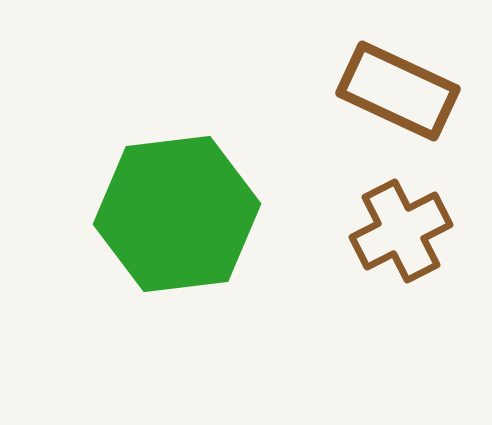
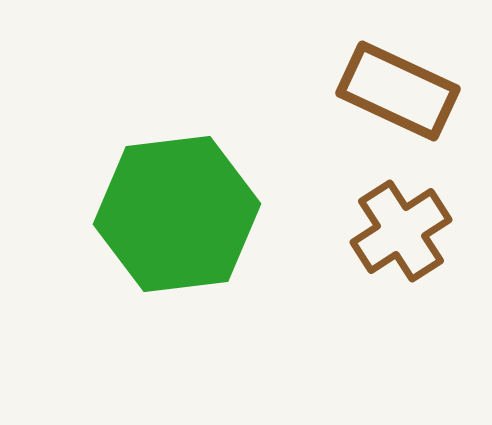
brown cross: rotated 6 degrees counterclockwise
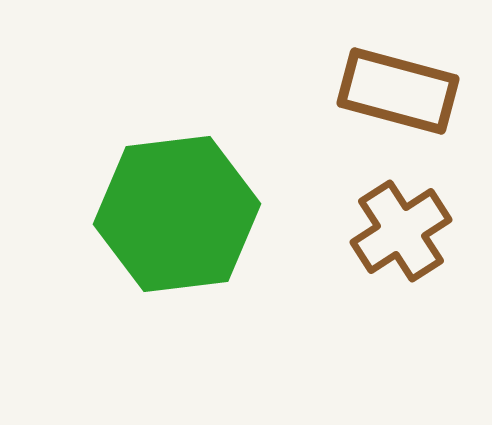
brown rectangle: rotated 10 degrees counterclockwise
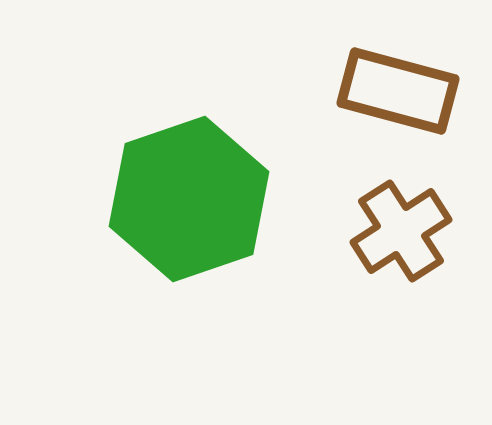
green hexagon: moved 12 px right, 15 px up; rotated 12 degrees counterclockwise
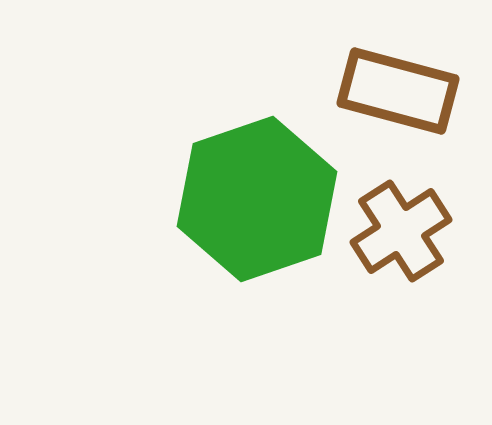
green hexagon: moved 68 px right
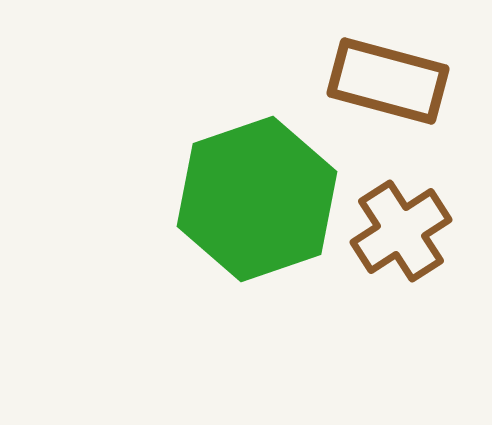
brown rectangle: moved 10 px left, 10 px up
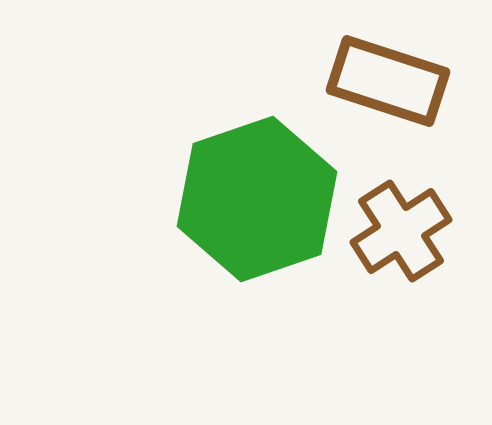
brown rectangle: rotated 3 degrees clockwise
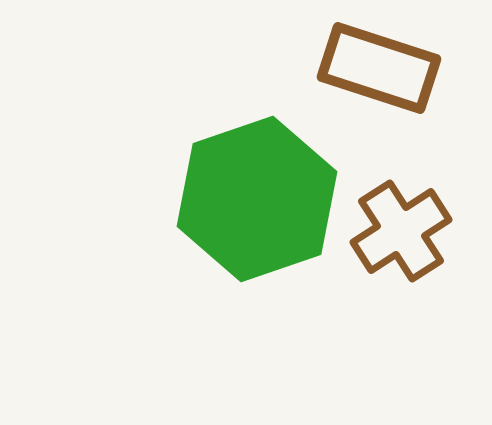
brown rectangle: moved 9 px left, 13 px up
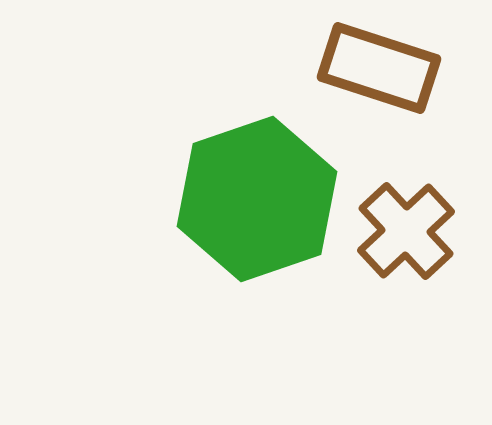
brown cross: moved 5 px right; rotated 10 degrees counterclockwise
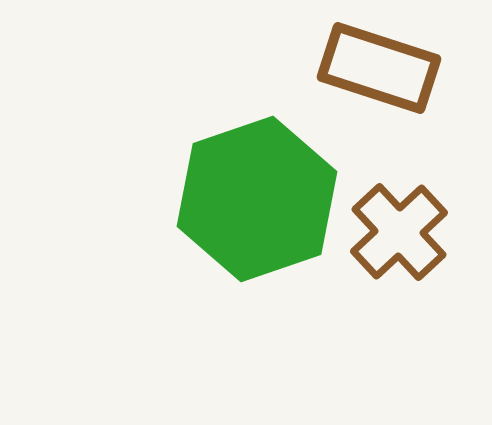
brown cross: moved 7 px left, 1 px down
